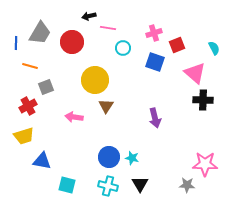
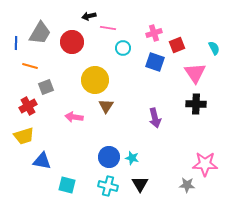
pink triangle: rotated 15 degrees clockwise
black cross: moved 7 px left, 4 px down
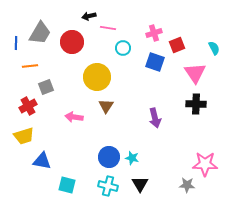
orange line: rotated 21 degrees counterclockwise
yellow circle: moved 2 px right, 3 px up
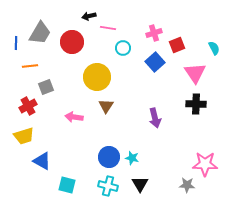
blue square: rotated 30 degrees clockwise
blue triangle: rotated 18 degrees clockwise
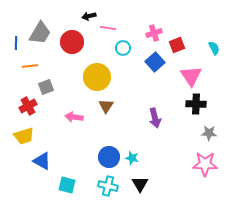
pink triangle: moved 4 px left, 3 px down
gray star: moved 22 px right, 52 px up
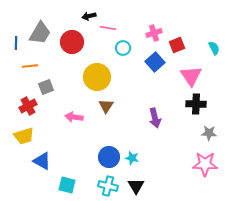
black triangle: moved 4 px left, 2 px down
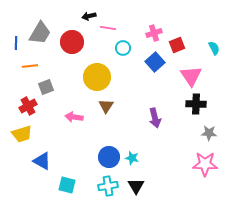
yellow trapezoid: moved 2 px left, 2 px up
cyan cross: rotated 24 degrees counterclockwise
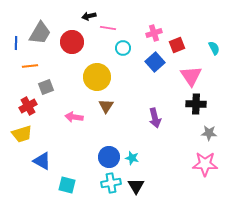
cyan cross: moved 3 px right, 3 px up
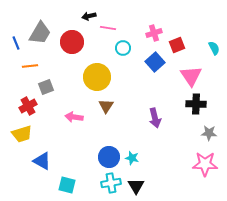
blue line: rotated 24 degrees counterclockwise
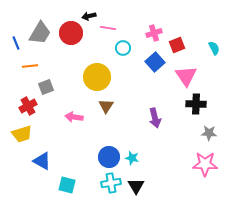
red circle: moved 1 px left, 9 px up
pink triangle: moved 5 px left
